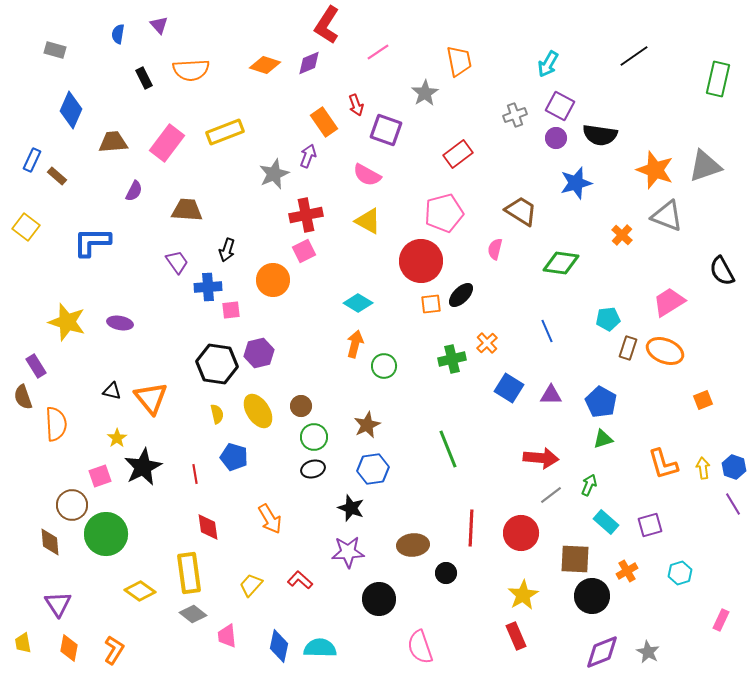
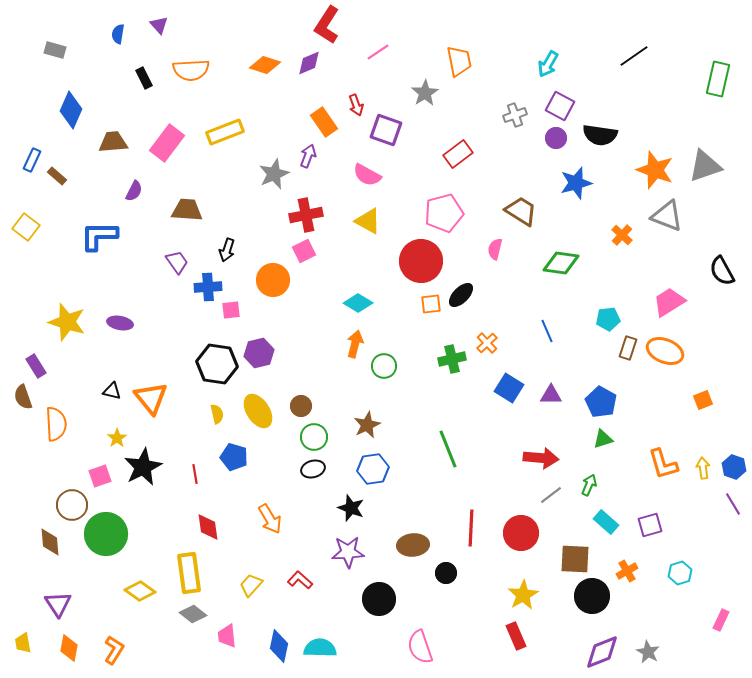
blue L-shape at (92, 242): moved 7 px right, 6 px up
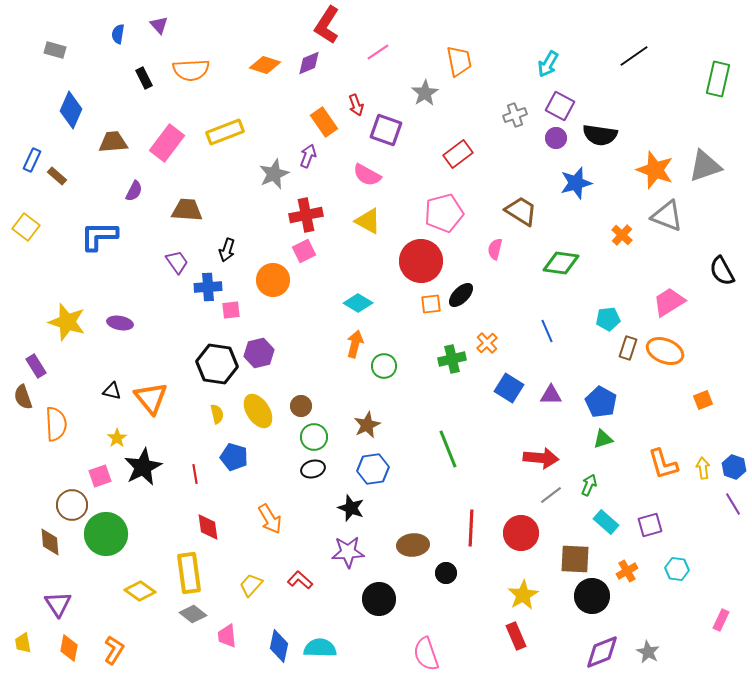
cyan hexagon at (680, 573): moved 3 px left, 4 px up; rotated 25 degrees clockwise
pink semicircle at (420, 647): moved 6 px right, 7 px down
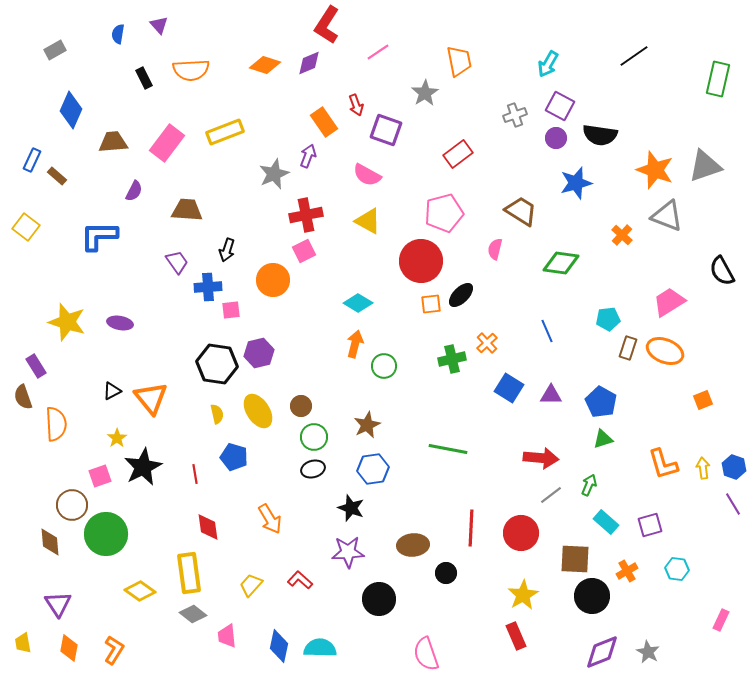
gray rectangle at (55, 50): rotated 45 degrees counterclockwise
black triangle at (112, 391): rotated 42 degrees counterclockwise
green line at (448, 449): rotated 57 degrees counterclockwise
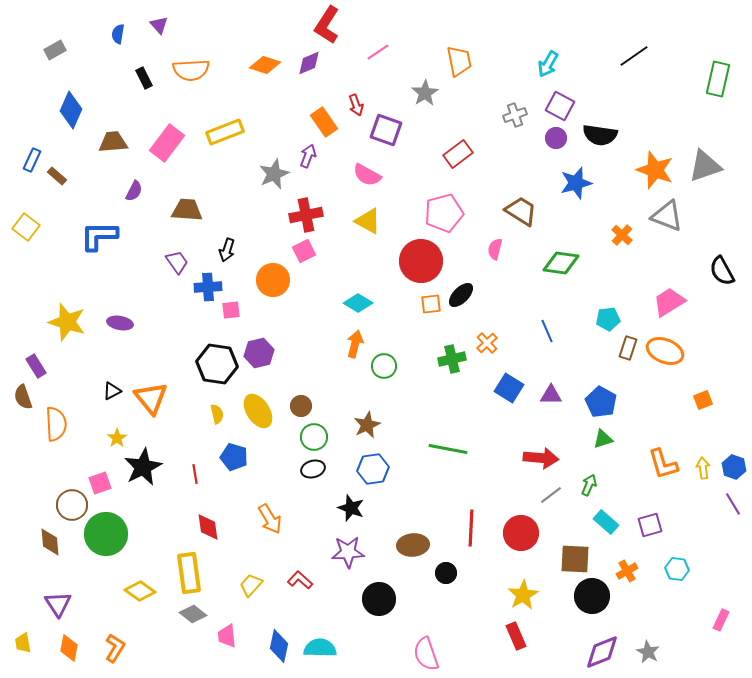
pink square at (100, 476): moved 7 px down
orange L-shape at (114, 650): moved 1 px right, 2 px up
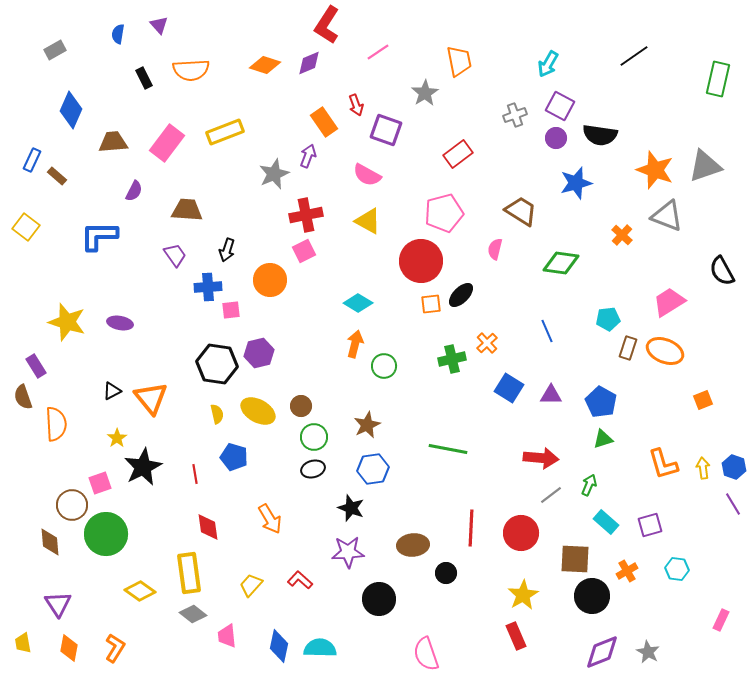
purple trapezoid at (177, 262): moved 2 px left, 7 px up
orange circle at (273, 280): moved 3 px left
yellow ellipse at (258, 411): rotated 28 degrees counterclockwise
